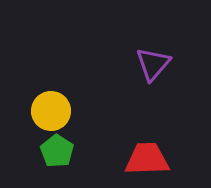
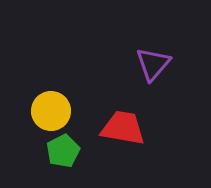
green pentagon: moved 6 px right; rotated 12 degrees clockwise
red trapezoid: moved 24 px left, 31 px up; rotated 12 degrees clockwise
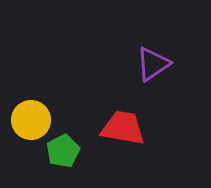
purple triangle: rotated 15 degrees clockwise
yellow circle: moved 20 px left, 9 px down
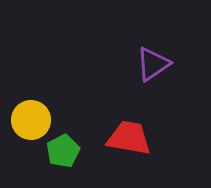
red trapezoid: moved 6 px right, 10 px down
